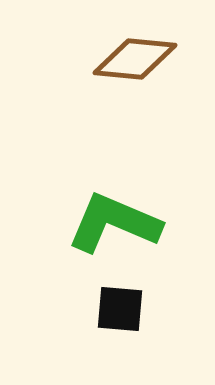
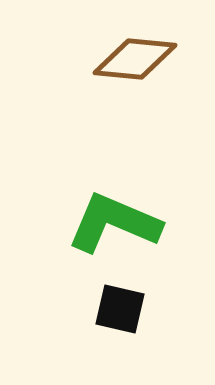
black square: rotated 8 degrees clockwise
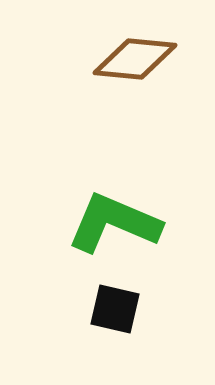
black square: moved 5 px left
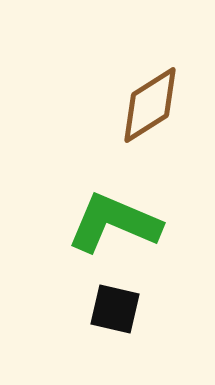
brown diamond: moved 15 px right, 46 px down; rotated 38 degrees counterclockwise
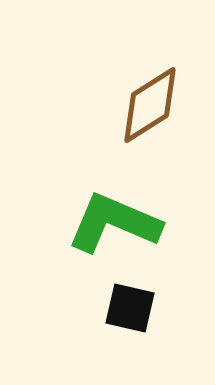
black square: moved 15 px right, 1 px up
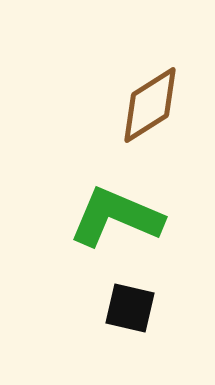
green L-shape: moved 2 px right, 6 px up
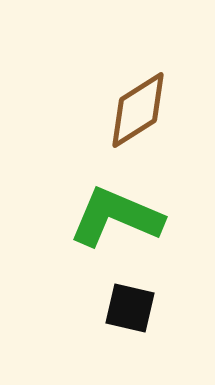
brown diamond: moved 12 px left, 5 px down
